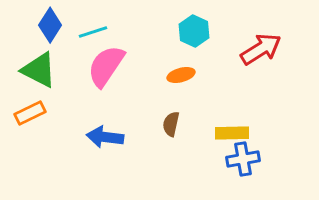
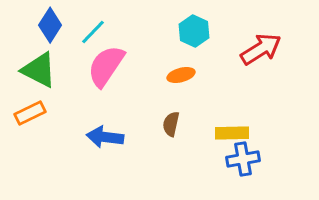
cyan line: rotated 28 degrees counterclockwise
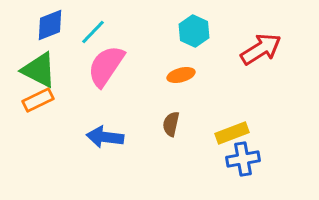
blue diamond: rotated 36 degrees clockwise
orange rectangle: moved 8 px right, 13 px up
yellow rectangle: rotated 20 degrees counterclockwise
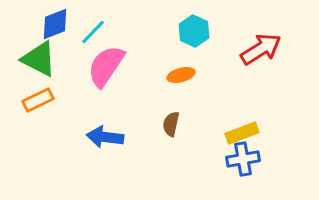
blue diamond: moved 5 px right, 1 px up
green triangle: moved 11 px up
yellow rectangle: moved 10 px right
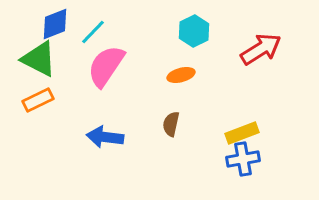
cyan hexagon: rotated 8 degrees clockwise
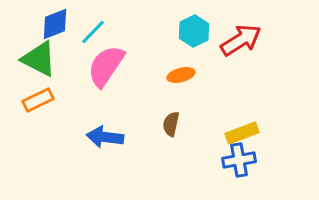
red arrow: moved 20 px left, 9 px up
blue cross: moved 4 px left, 1 px down
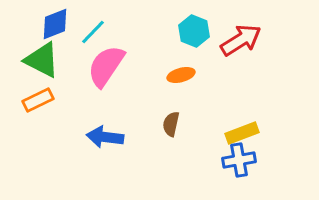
cyan hexagon: rotated 12 degrees counterclockwise
green triangle: moved 3 px right, 1 px down
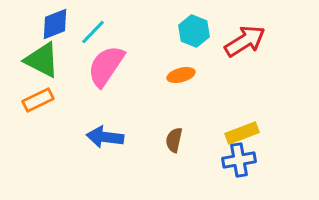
red arrow: moved 4 px right, 1 px down
brown semicircle: moved 3 px right, 16 px down
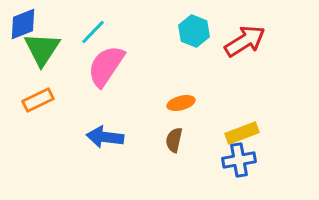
blue diamond: moved 32 px left
green triangle: moved 11 px up; rotated 36 degrees clockwise
orange ellipse: moved 28 px down
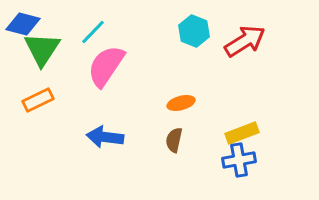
blue diamond: rotated 36 degrees clockwise
